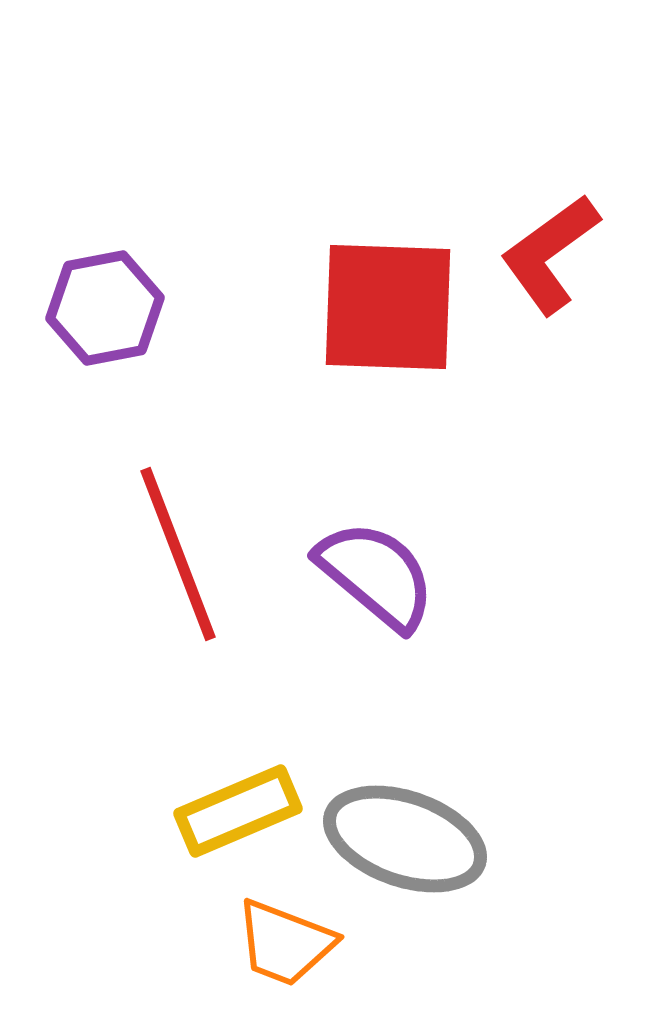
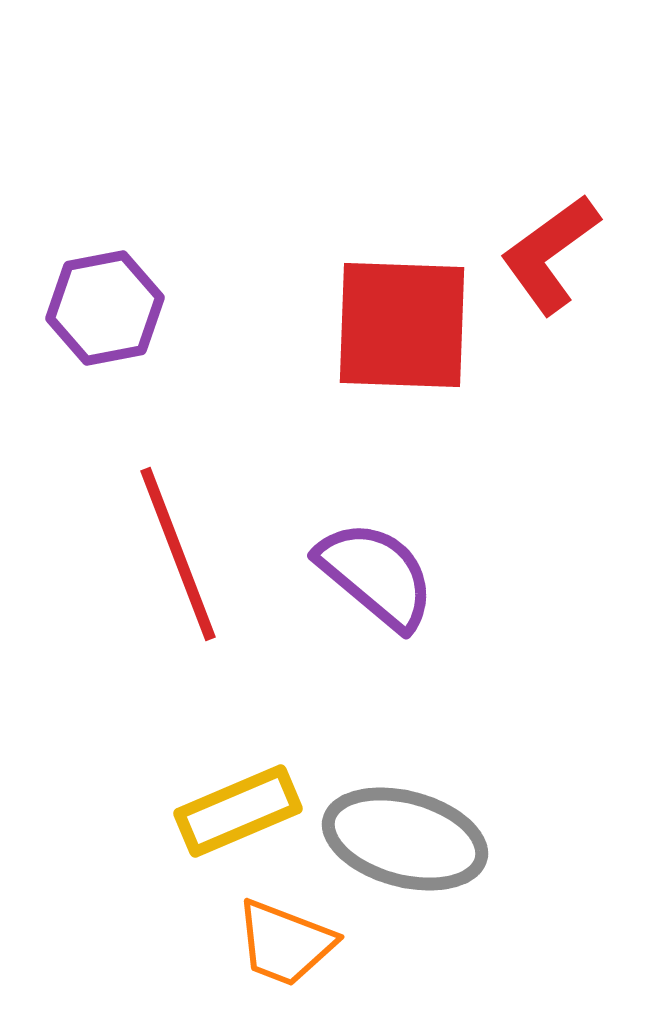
red square: moved 14 px right, 18 px down
gray ellipse: rotated 4 degrees counterclockwise
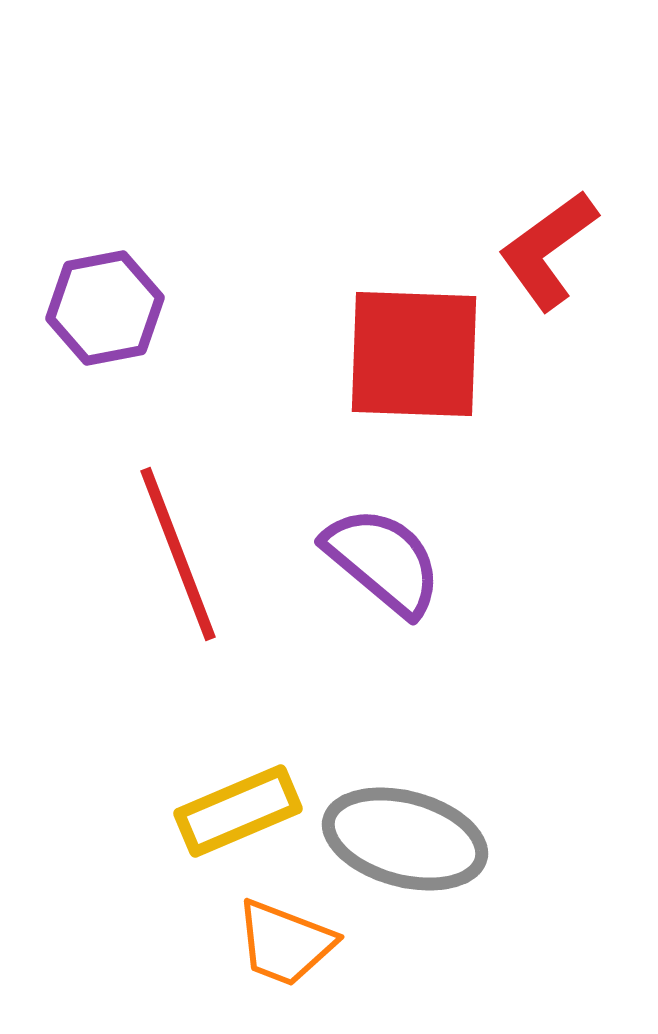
red L-shape: moved 2 px left, 4 px up
red square: moved 12 px right, 29 px down
purple semicircle: moved 7 px right, 14 px up
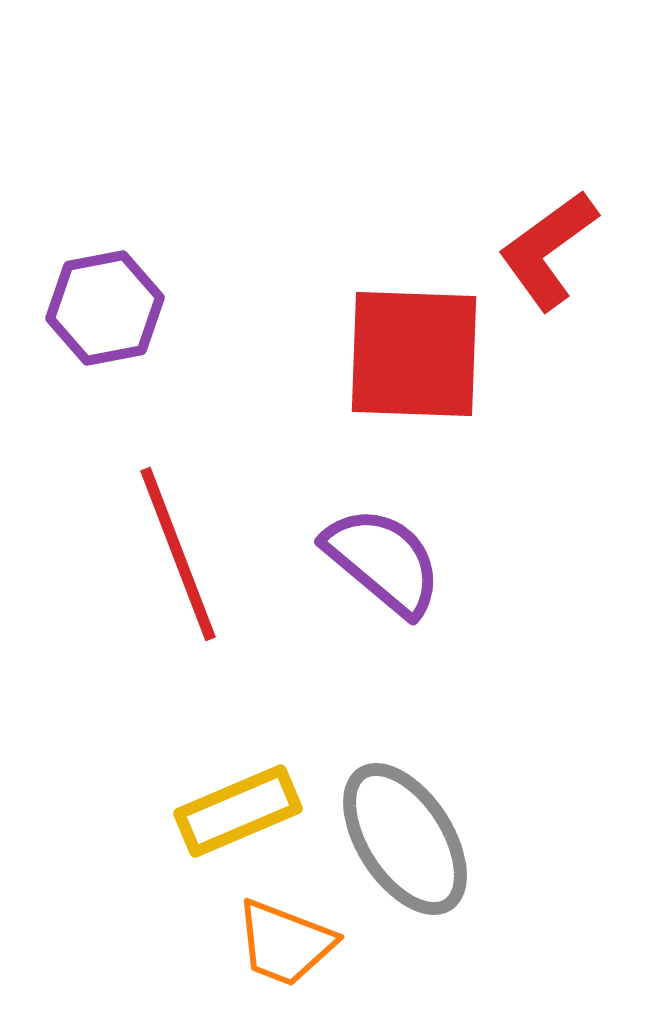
gray ellipse: rotated 42 degrees clockwise
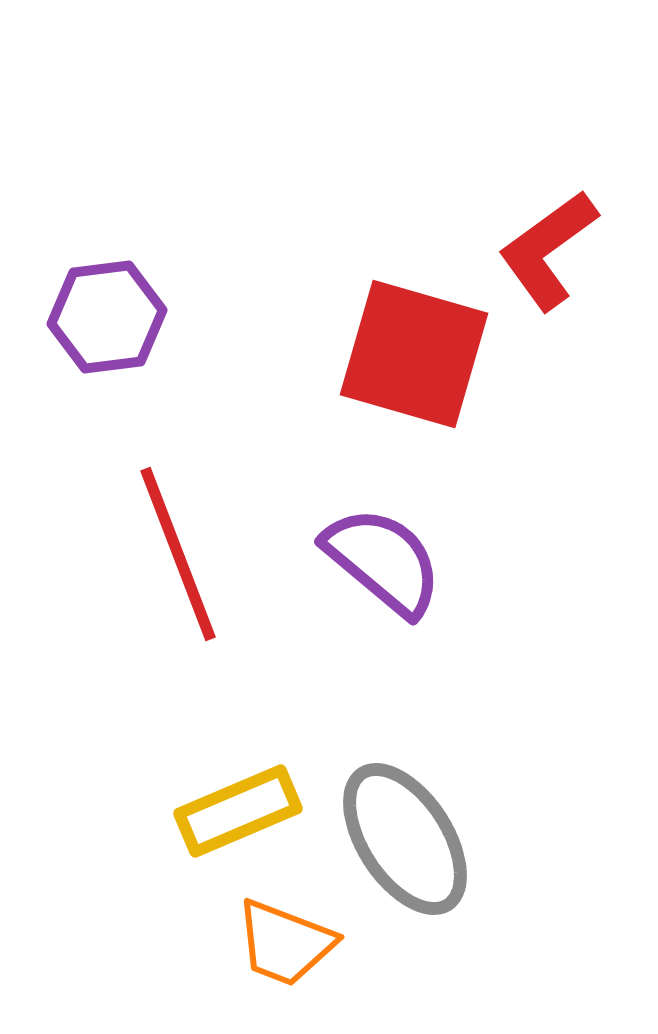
purple hexagon: moved 2 px right, 9 px down; rotated 4 degrees clockwise
red square: rotated 14 degrees clockwise
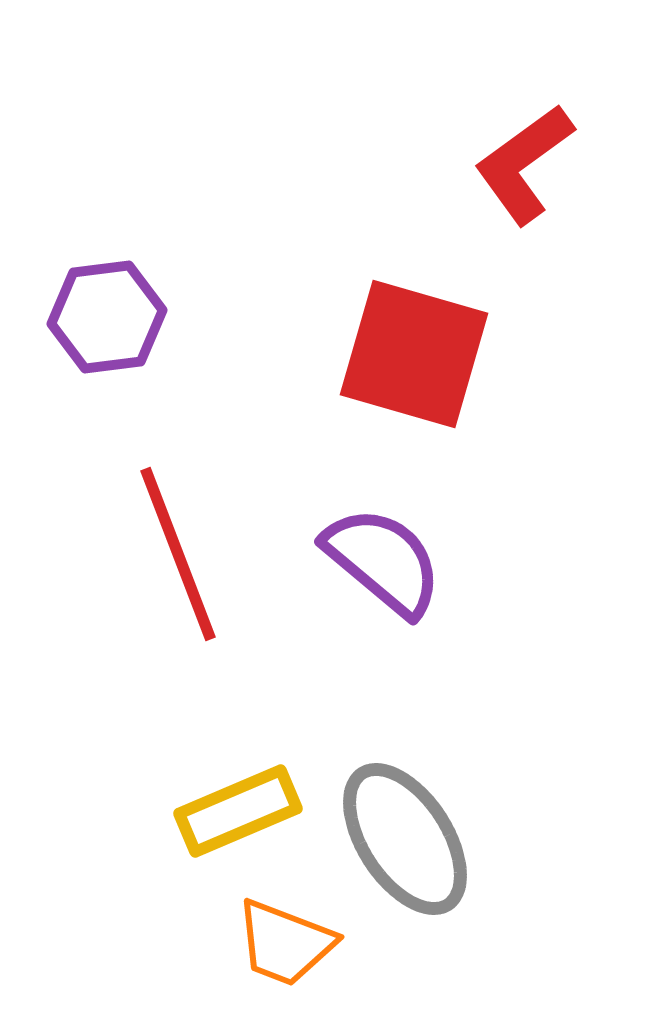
red L-shape: moved 24 px left, 86 px up
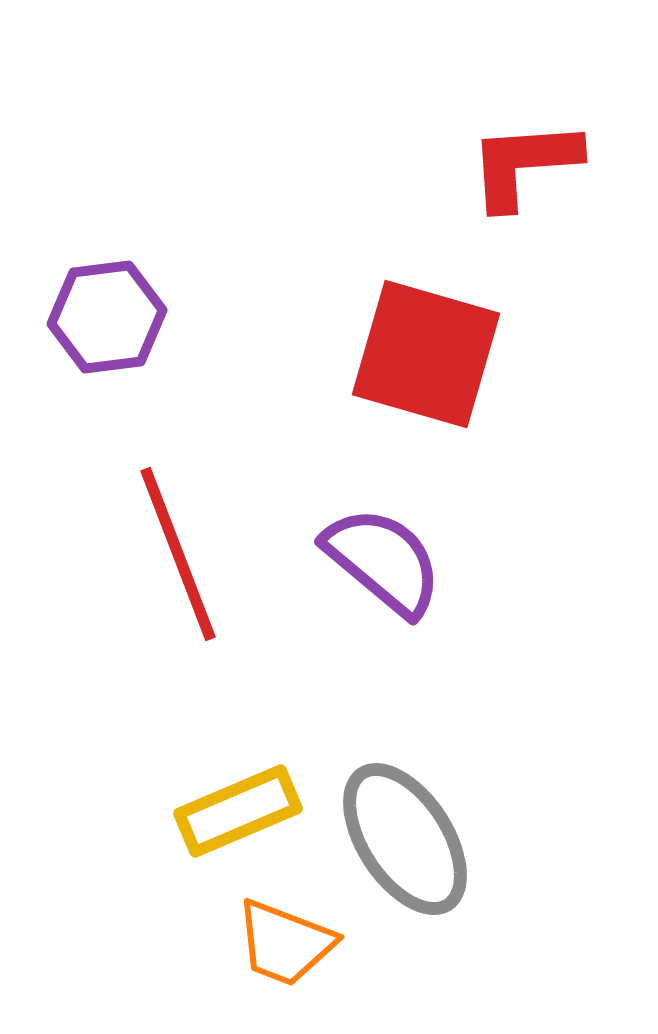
red L-shape: rotated 32 degrees clockwise
red square: moved 12 px right
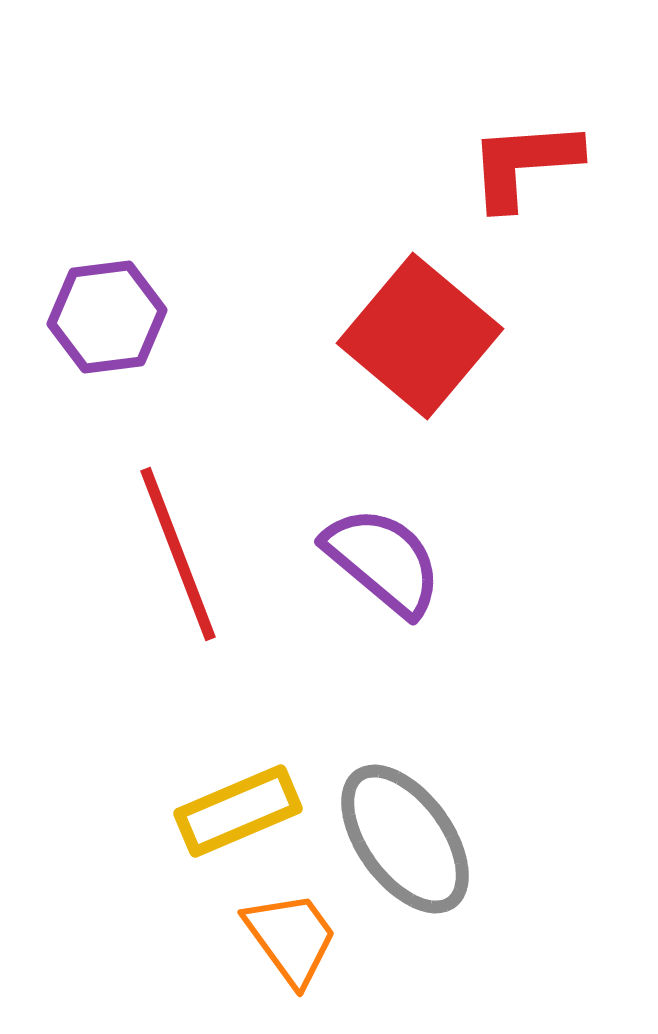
red square: moved 6 px left, 18 px up; rotated 24 degrees clockwise
gray ellipse: rotated 3 degrees counterclockwise
orange trapezoid: moved 6 px right, 5 px up; rotated 147 degrees counterclockwise
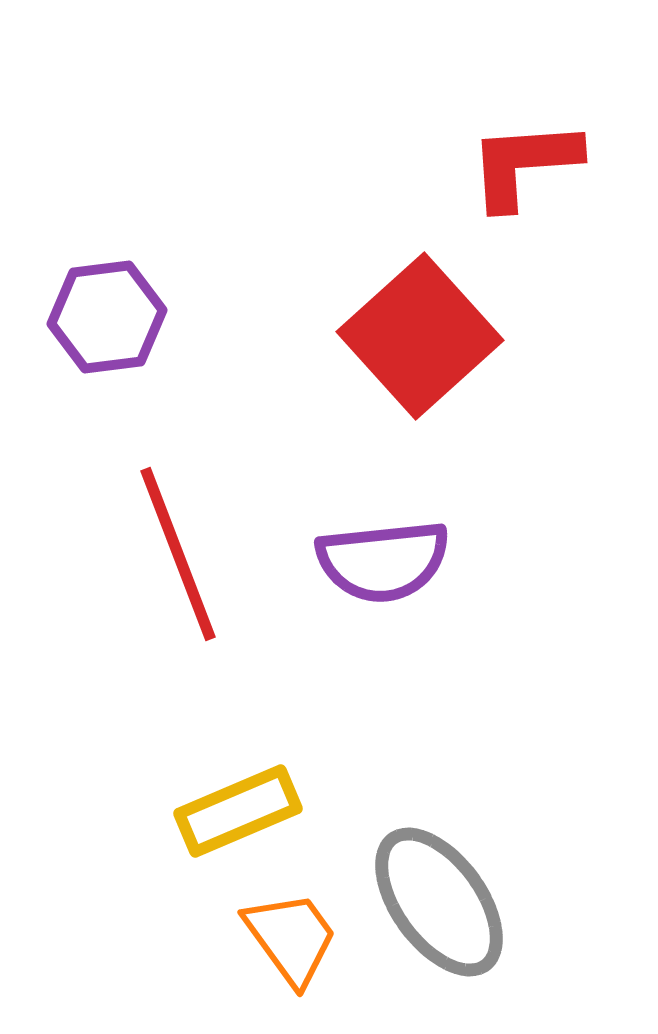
red square: rotated 8 degrees clockwise
purple semicircle: rotated 134 degrees clockwise
gray ellipse: moved 34 px right, 63 px down
